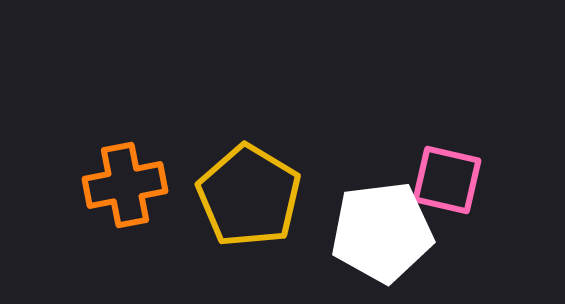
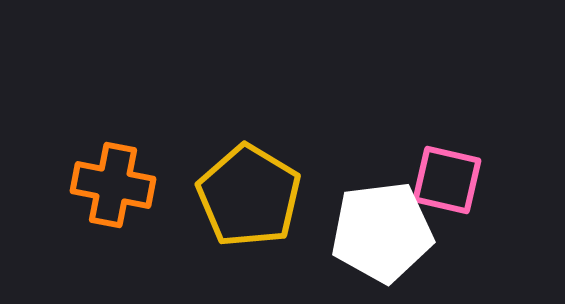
orange cross: moved 12 px left; rotated 22 degrees clockwise
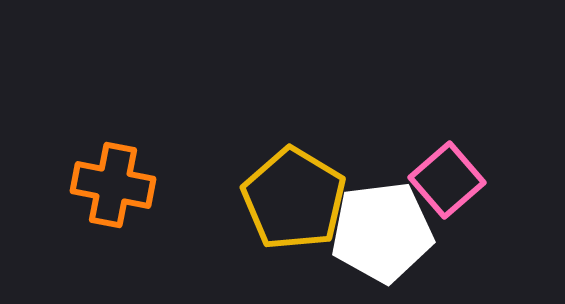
pink square: rotated 36 degrees clockwise
yellow pentagon: moved 45 px right, 3 px down
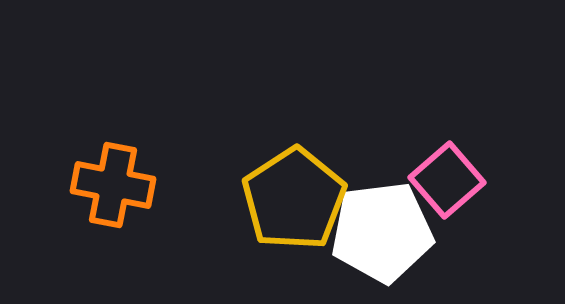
yellow pentagon: rotated 8 degrees clockwise
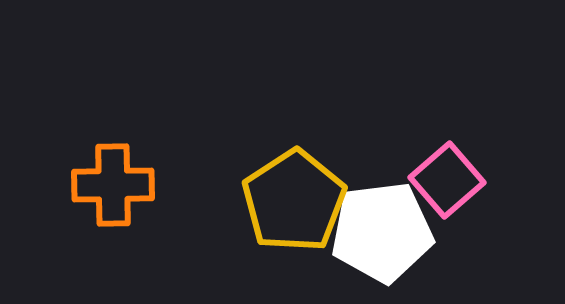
orange cross: rotated 12 degrees counterclockwise
yellow pentagon: moved 2 px down
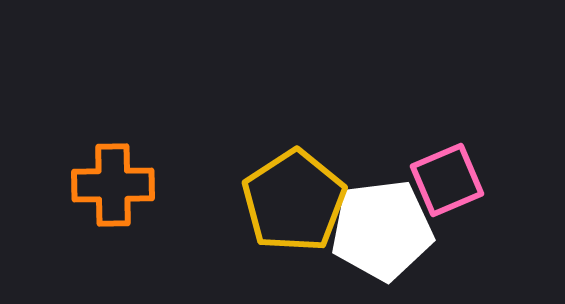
pink square: rotated 18 degrees clockwise
white pentagon: moved 2 px up
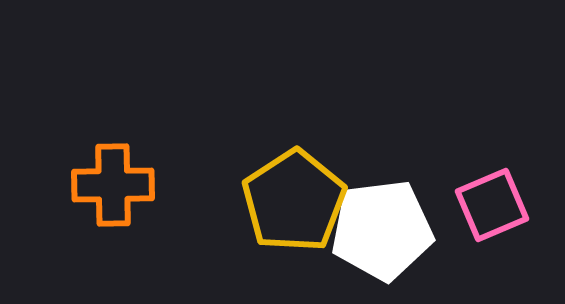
pink square: moved 45 px right, 25 px down
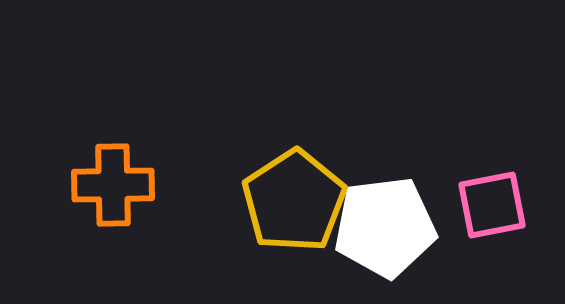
pink square: rotated 12 degrees clockwise
white pentagon: moved 3 px right, 3 px up
